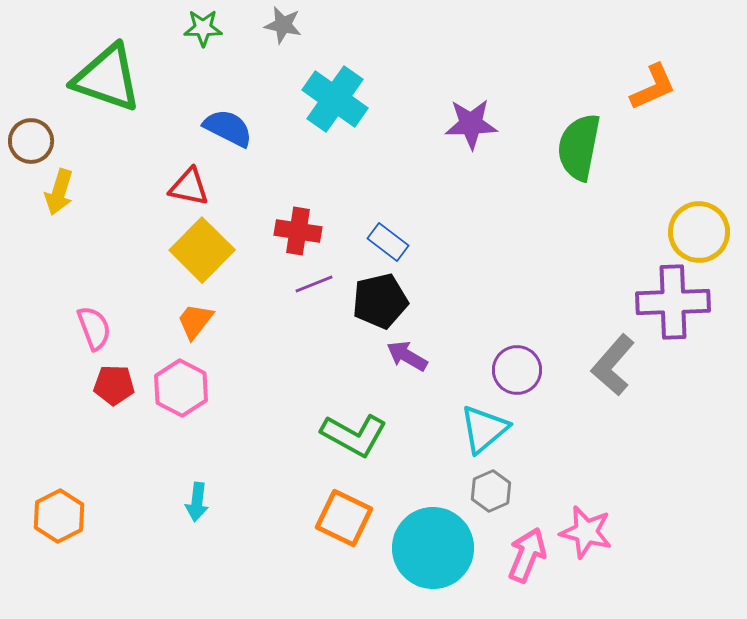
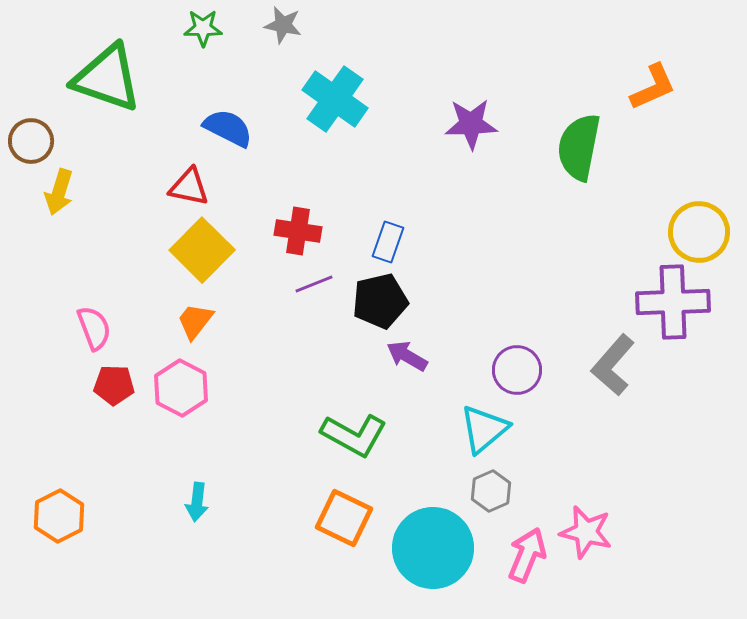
blue rectangle: rotated 72 degrees clockwise
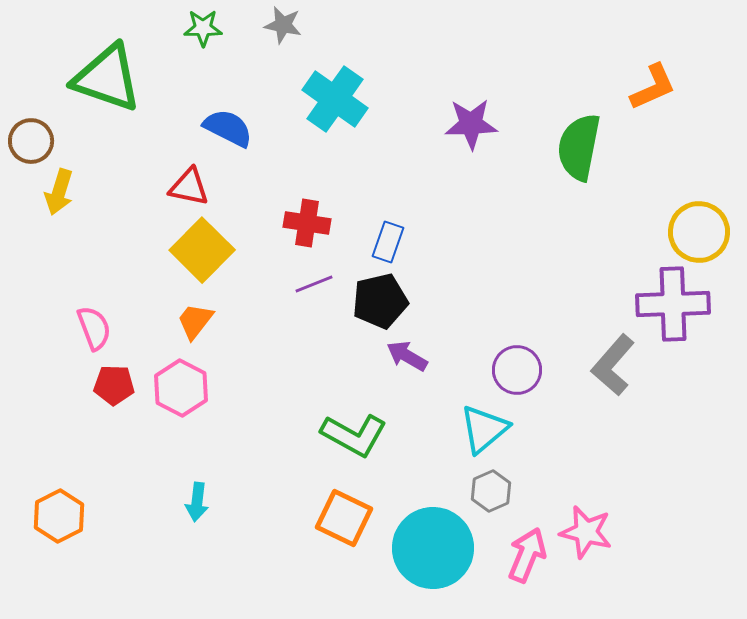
red cross: moved 9 px right, 8 px up
purple cross: moved 2 px down
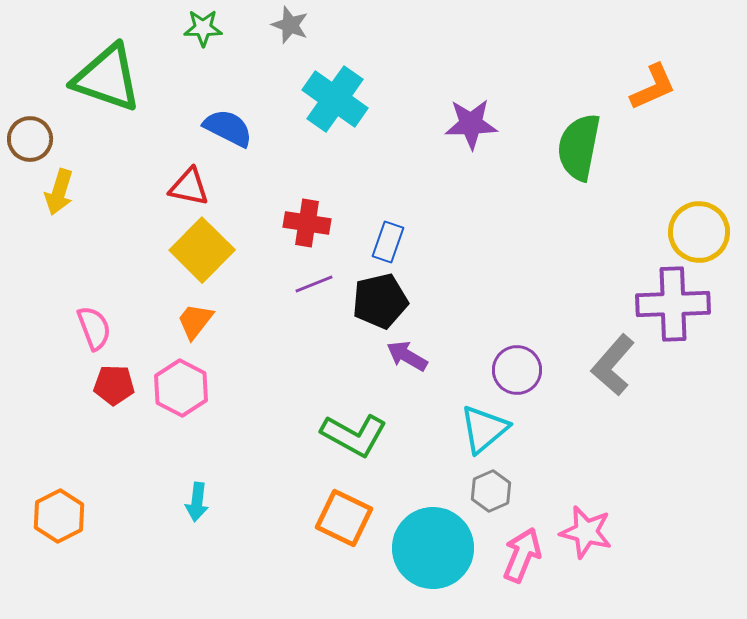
gray star: moved 7 px right; rotated 9 degrees clockwise
brown circle: moved 1 px left, 2 px up
pink arrow: moved 5 px left
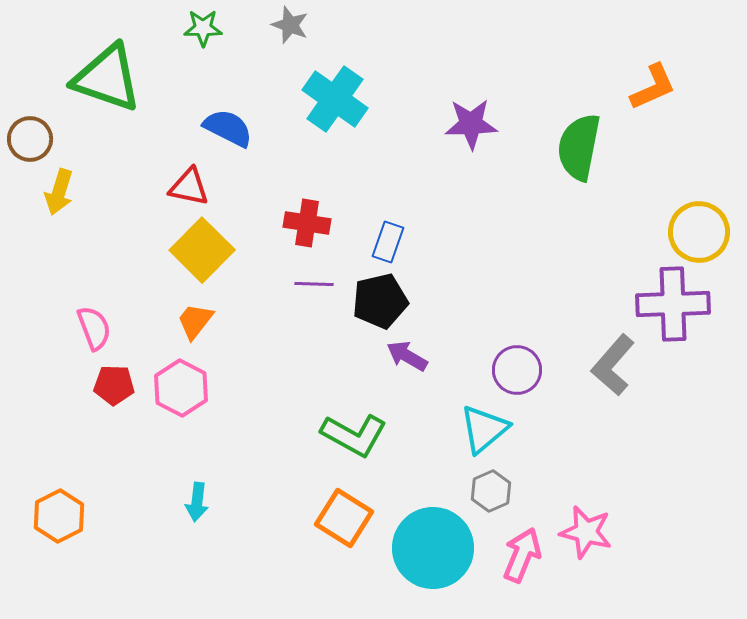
purple line: rotated 24 degrees clockwise
orange square: rotated 6 degrees clockwise
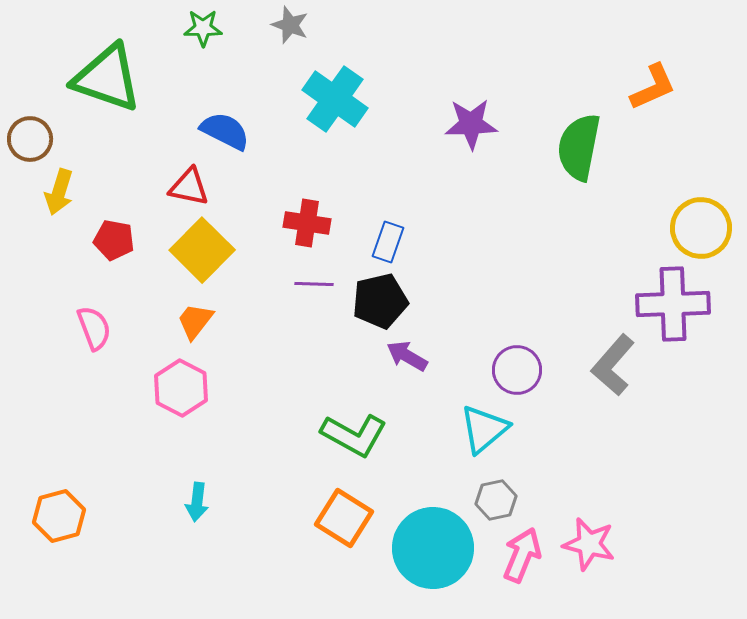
blue semicircle: moved 3 px left, 3 px down
yellow circle: moved 2 px right, 4 px up
red pentagon: moved 145 px up; rotated 9 degrees clockwise
gray hexagon: moved 5 px right, 9 px down; rotated 12 degrees clockwise
orange hexagon: rotated 12 degrees clockwise
pink star: moved 3 px right, 12 px down
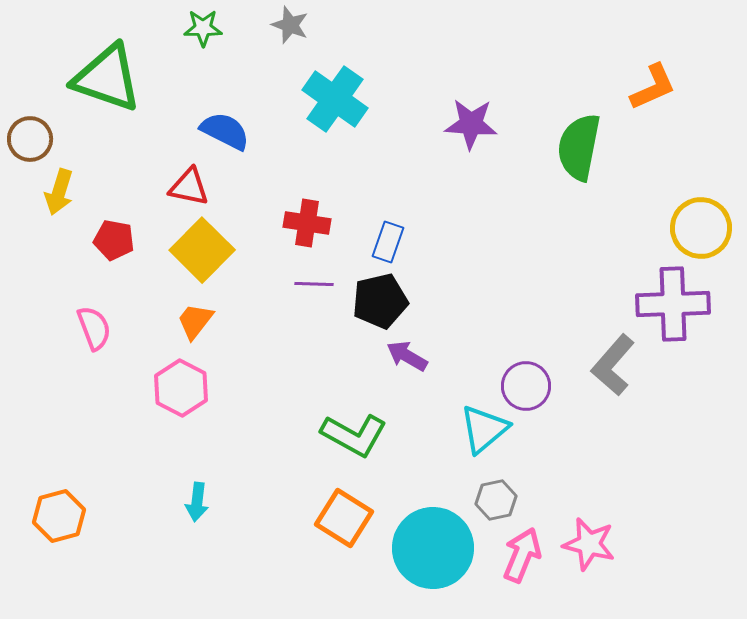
purple star: rotated 6 degrees clockwise
purple circle: moved 9 px right, 16 px down
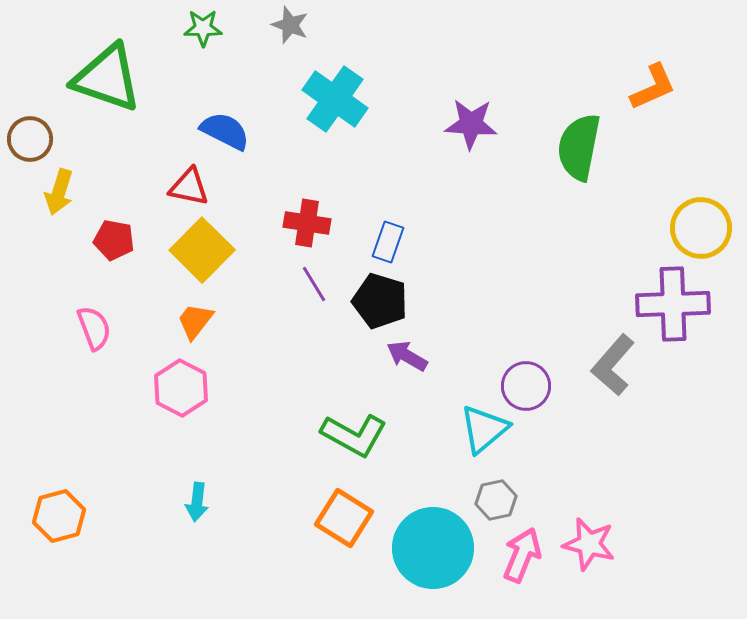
purple line: rotated 57 degrees clockwise
black pentagon: rotated 30 degrees clockwise
